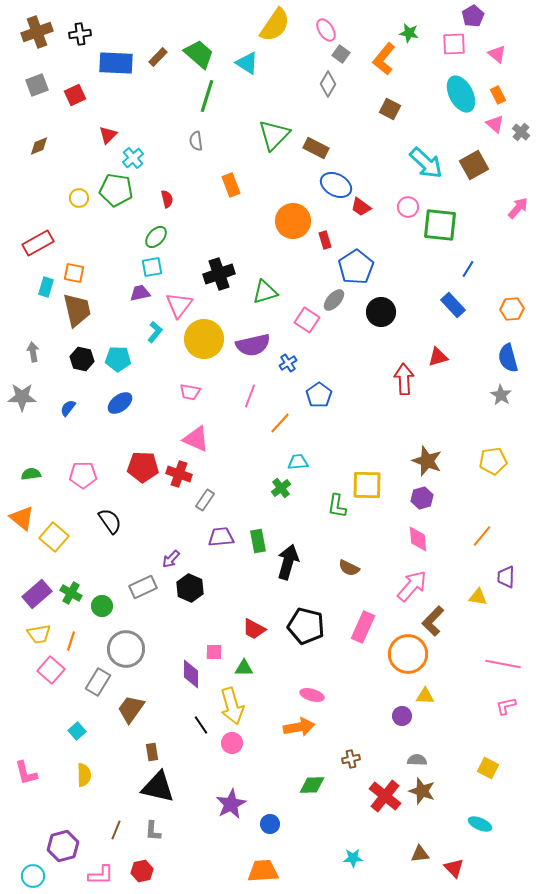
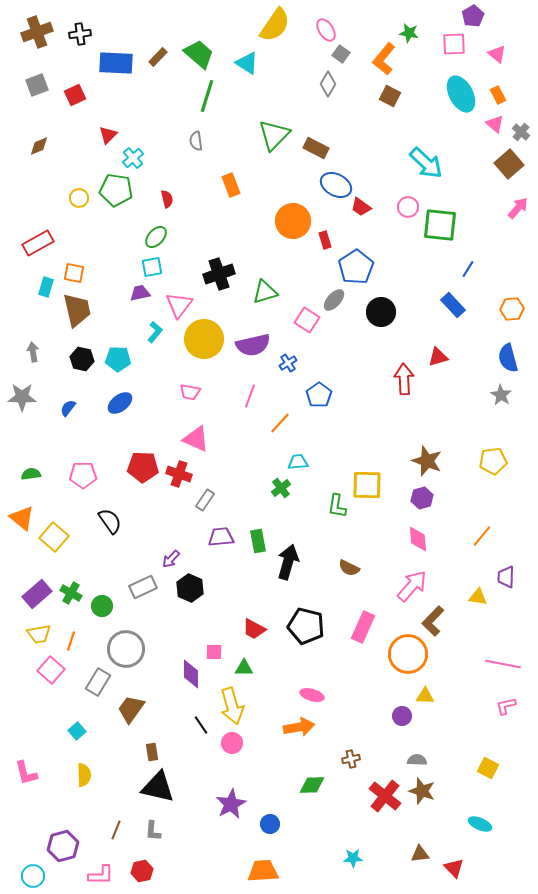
brown square at (390, 109): moved 13 px up
brown square at (474, 165): moved 35 px right, 1 px up; rotated 12 degrees counterclockwise
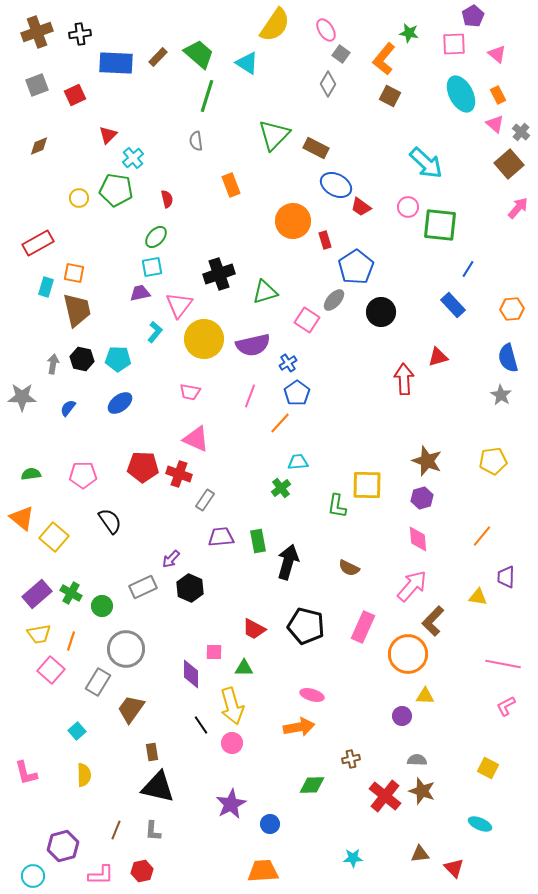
gray arrow at (33, 352): moved 20 px right, 12 px down; rotated 18 degrees clockwise
blue pentagon at (319, 395): moved 22 px left, 2 px up
pink L-shape at (506, 706): rotated 15 degrees counterclockwise
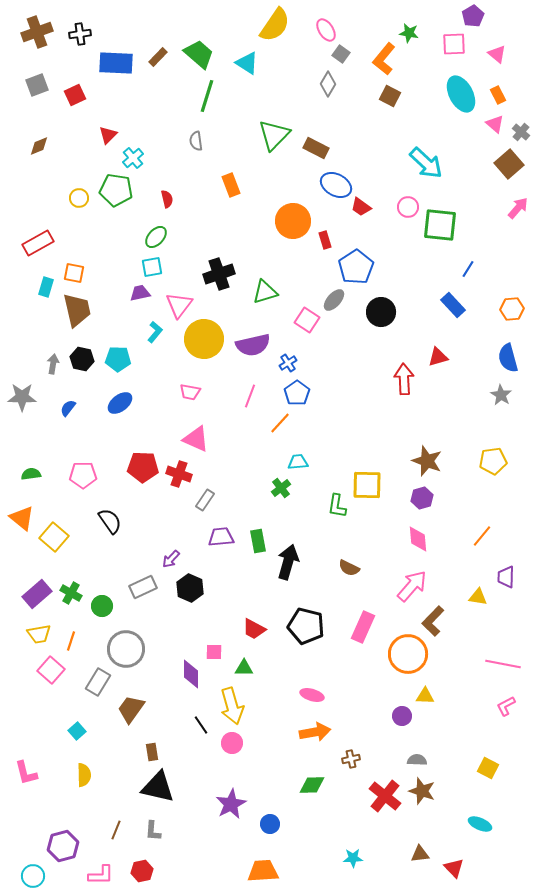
orange arrow at (299, 727): moved 16 px right, 5 px down
